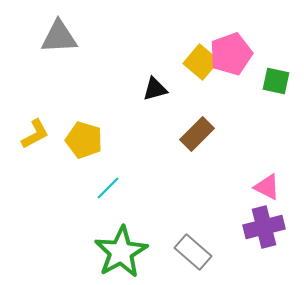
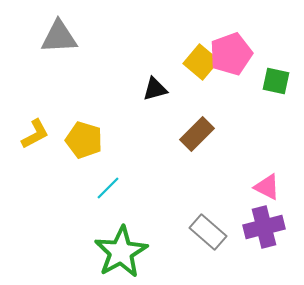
gray rectangle: moved 15 px right, 20 px up
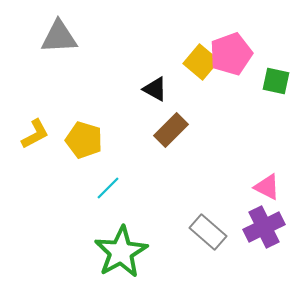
black triangle: rotated 44 degrees clockwise
brown rectangle: moved 26 px left, 4 px up
purple cross: rotated 12 degrees counterclockwise
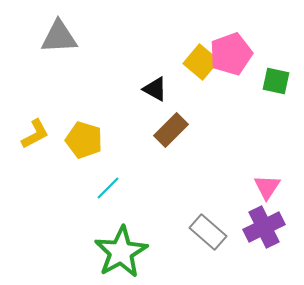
pink triangle: rotated 36 degrees clockwise
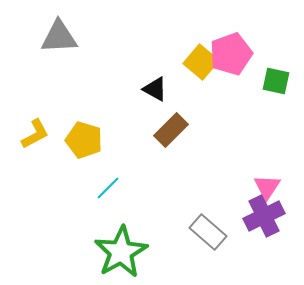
purple cross: moved 11 px up
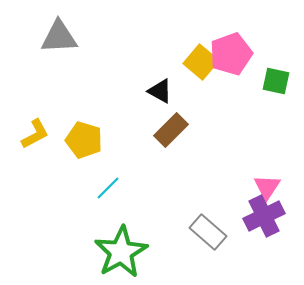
black triangle: moved 5 px right, 2 px down
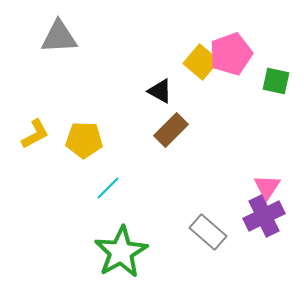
yellow pentagon: rotated 15 degrees counterclockwise
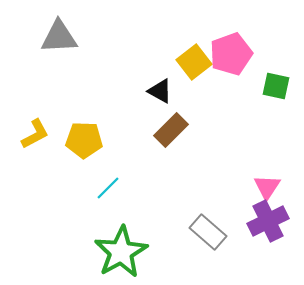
yellow square: moved 7 px left; rotated 12 degrees clockwise
green square: moved 5 px down
purple cross: moved 4 px right, 5 px down
